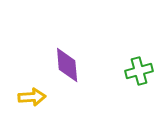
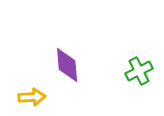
green cross: rotated 12 degrees counterclockwise
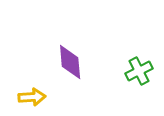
purple diamond: moved 3 px right, 3 px up
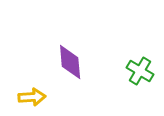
green cross: moved 1 px right; rotated 32 degrees counterclockwise
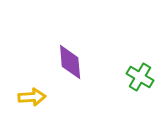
green cross: moved 6 px down
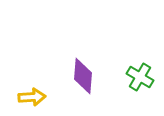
purple diamond: moved 13 px right, 14 px down; rotated 9 degrees clockwise
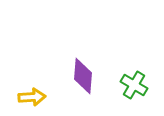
green cross: moved 6 px left, 8 px down
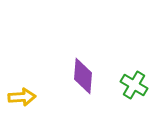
yellow arrow: moved 10 px left
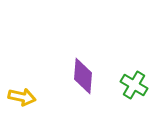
yellow arrow: rotated 16 degrees clockwise
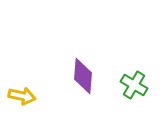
yellow arrow: moved 1 px up
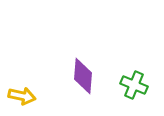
green cross: rotated 8 degrees counterclockwise
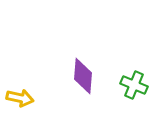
yellow arrow: moved 2 px left, 2 px down
